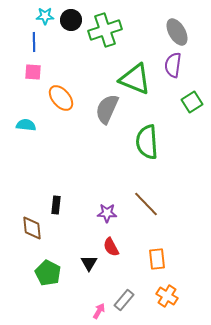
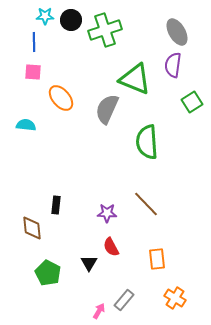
orange cross: moved 8 px right, 2 px down
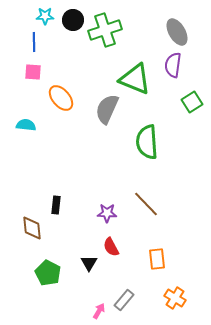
black circle: moved 2 px right
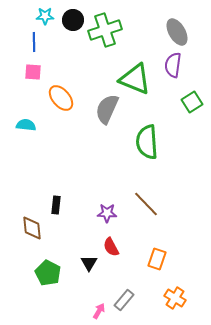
orange rectangle: rotated 25 degrees clockwise
